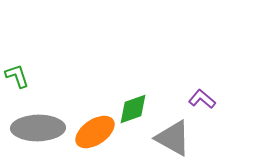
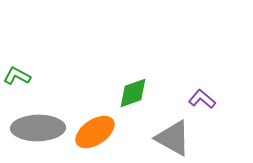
green L-shape: rotated 44 degrees counterclockwise
green diamond: moved 16 px up
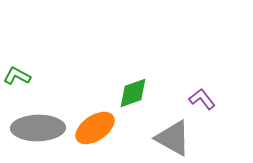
purple L-shape: rotated 12 degrees clockwise
orange ellipse: moved 4 px up
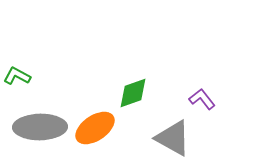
gray ellipse: moved 2 px right, 1 px up
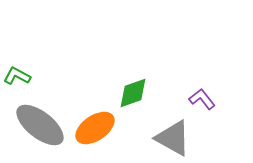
gray ellipse: moved 2 px up; rotated 39 degrees clockwise
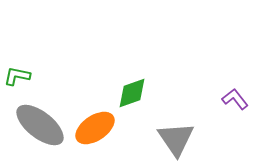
green L-shape: rotated 16 degrees counterclockwise
green diamond: moved 1 px left
purple L-shape: moved 33 px right
gray triangle: moved 3 px right, 1 px down; rotated 27 degrees clockwise
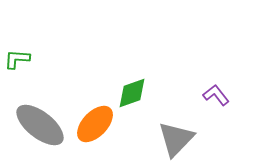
green L-shape: moved 17 px up; rotated 8 degrees counterclockwise
purple L-shape: moved 19 px left, 4 px up
orange ellipse: moved 4 px up; rotated 12 degrees counterclockwise
gray triangle: rotated 18 degrees clockwise
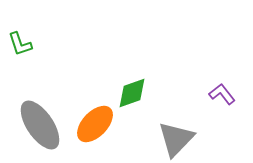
green L-shape: moved 3 px right, 15 px up; rotated 112 degrees counterclockwise
purple L-shape: moved 6 px right, 1 px up
gray ellipse: rotated 18 degrees clockwise
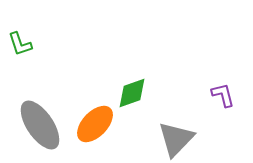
purple L-shape: moved 1 px right, 1 px down; rotated 24 degrees clockwise
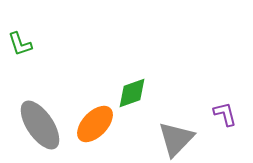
purple L-shape: moved 2 px right, 19 px down
